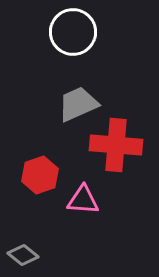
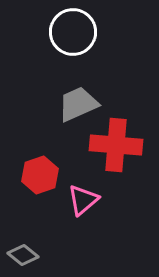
pink triangle: rotated 44 degrees counterclockwise
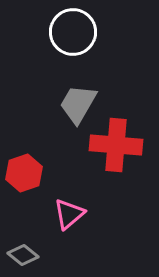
gray trapezoid: rotated 36 degrees counterclockwise
red hexagon: moved 16 px left, 2 px up
pink triangle: moved 14 px left, 14 px down
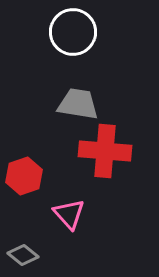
gray trapezoid: rotated 69 degrees clockwise
red cross: moved 11 px left, 6 px down
red hexagon: moved 3 px down
pink triangle: rotated 32 degrees counterclockwise
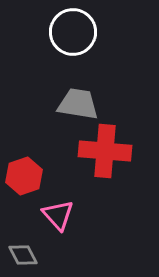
pink triangle: moved 11 px left, 1 px down
gray diamond: rotated 24 degrees clockwise
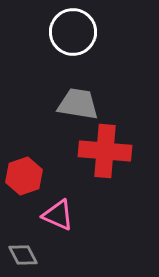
pink triangle: rotated 24 degrees counterclockwise
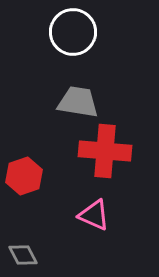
gray trapezoid: moved 2 px up
pink triangle: moved 36 px right
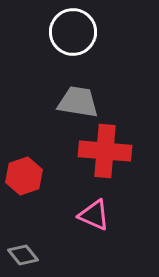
gray diamond: rotated 12 degrees counterclockwise
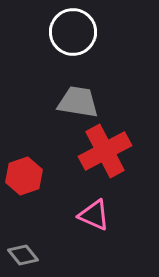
red cross: rotated 33 degrees counterclockwise
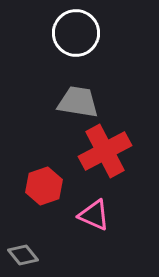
white circle: moved 3 px right, 1 px down
red hexagon: moved 20 px right, 10 px down
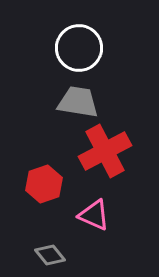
white circle: moved 3 px right, 15 px down
red hexagon: moved 2 px up
gray diamond: moved 27 px right
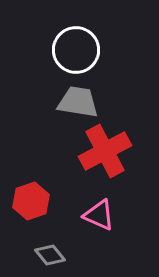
white circle: moved 3 px left, 2 px down
red hexagon: moved 13 px left, 17 px down
pink triangle: moved 5 px right
